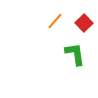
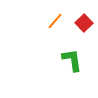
green L-shape: moved 3 px left, 6 px down
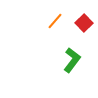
green L-shape: rotated 45 degrees clockwise
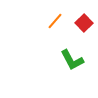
green L-shape: rotated 115 degrees clockwise
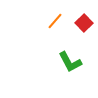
green L-shape: moved 2 px left, 2 px down
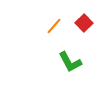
orange line: moved 1 px left, 5 px down
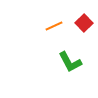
orange line: rotated 24 degrees clockwise
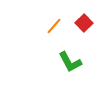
orange line: rotated 24 degrees counterclockwise
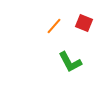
red square: rotated 24 degrees counterclockwise
